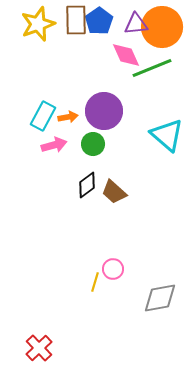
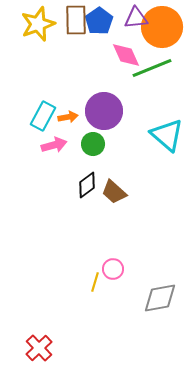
purple triangle: moved 6 px up
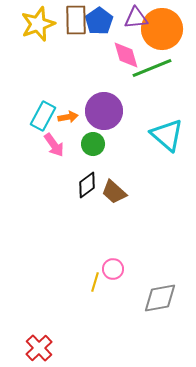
orange circle: moved 2 px down
pink diamond: rotated 8 degrees clockwise
pink arrow: rotated 70 degrees clockwise
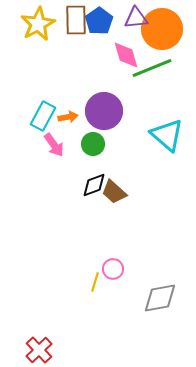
yellow star: rotated 8 degrees counterclockwise
black diamond: moved 7 px right; rotated 16 degrees clockwise
red cross: moved 2 px down
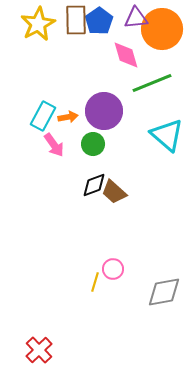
green line: moved 15 px down
gray diamond: moved 4 px right, 6 px up
